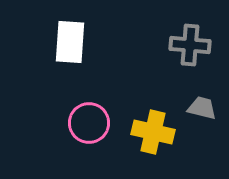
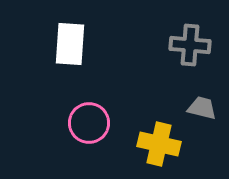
white rectangle: moved 2 px down
yellow cross: moved 6 px right, 12 px down
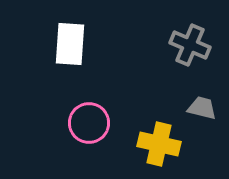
gray cross: rotated 18 degrees clockwise
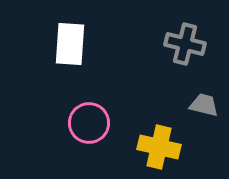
gray cross: moved 5 px left, 1 px up; rotated 9 degrees counterclockwise
gray trapezoid: moved 2 px right, 3 px up
yellow cross: moved 3 px down
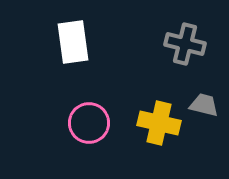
white rectangle: moved 3 px right, 2 px up; rotated 12 degrees counterclockwise
yellow cross: moved 24 px up
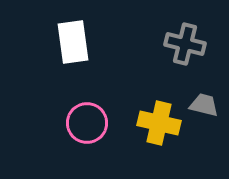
pink circle: moved 2 px left
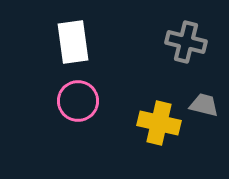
gray cross: moved 1 px right, 2 px up
pink circle: moved 9 px left, 22 px up
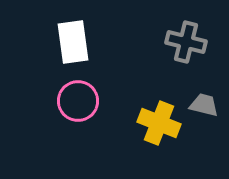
yellow cross: rotated 9 degrees clockwise
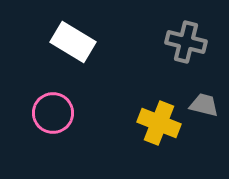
white rectangle: rotated 51 degrees counterclockwise
pink circle: moved 25 px left, 12 px down
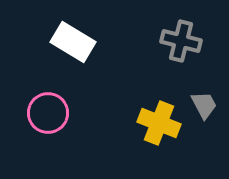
gray cross: moved 5 px left, 1 px up
gray trapezoid: rotated 48 degrees clockwise
pink circle: moved 5 px left
